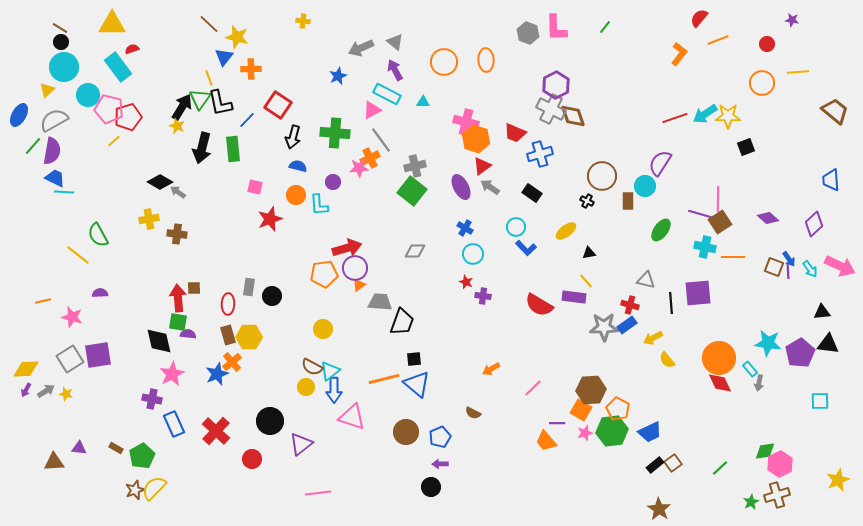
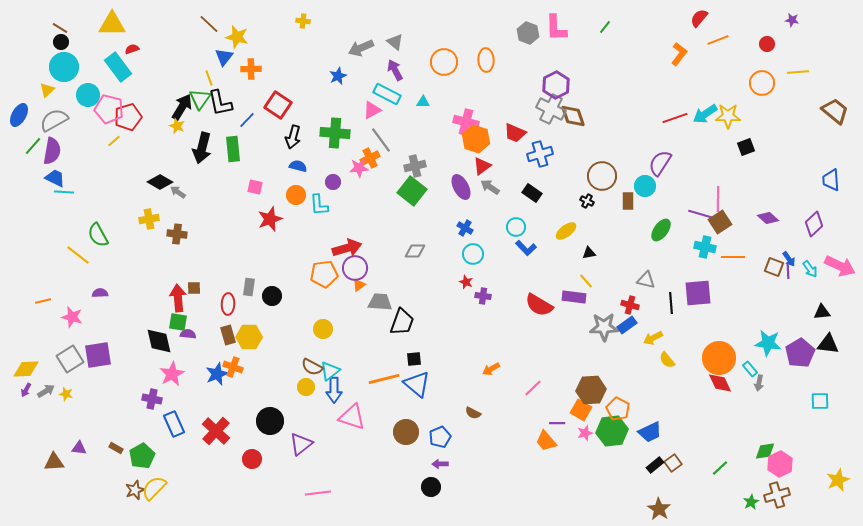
orange cross at (232, 362): moved 1 px right, 5 px down; rotated 30 degrees counterclockwise
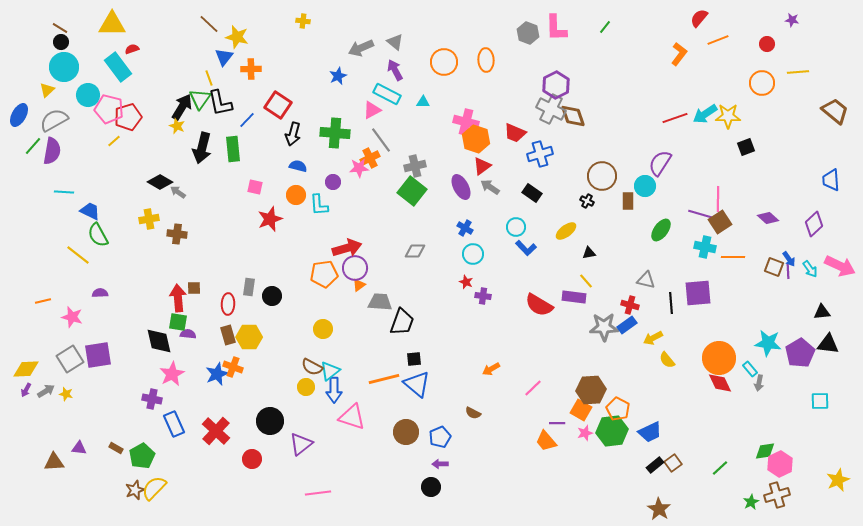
black arrow at (293, 137): moved 3 px up
blue trapezoid at (55, 178): moved 35 px right, 33 px down
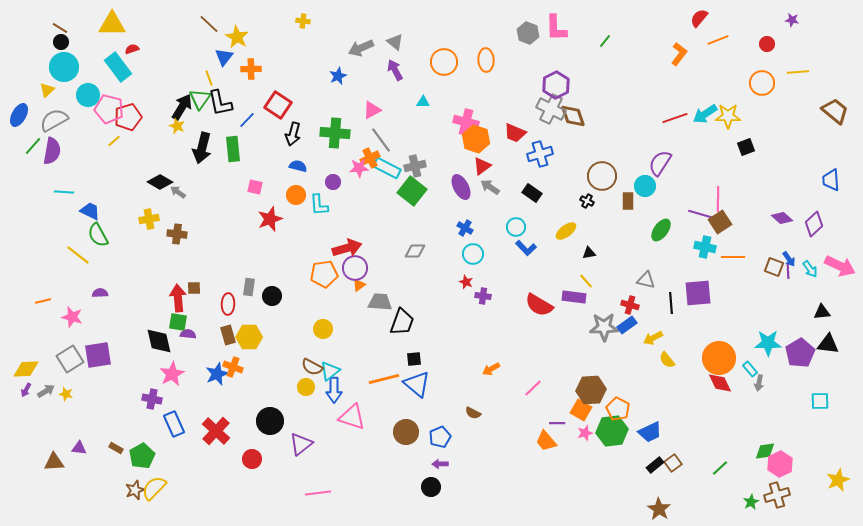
green line at (605, 27): moved 14 px down
yellow star at (237, 37): rotated 15 degrees clockwise
cyan rectangle at (387, 94): moved 74 px down
purple diamond at (768, 218): moved 14 px right
cyan star at (768, 343): rotated 8 degrees counterclockwise
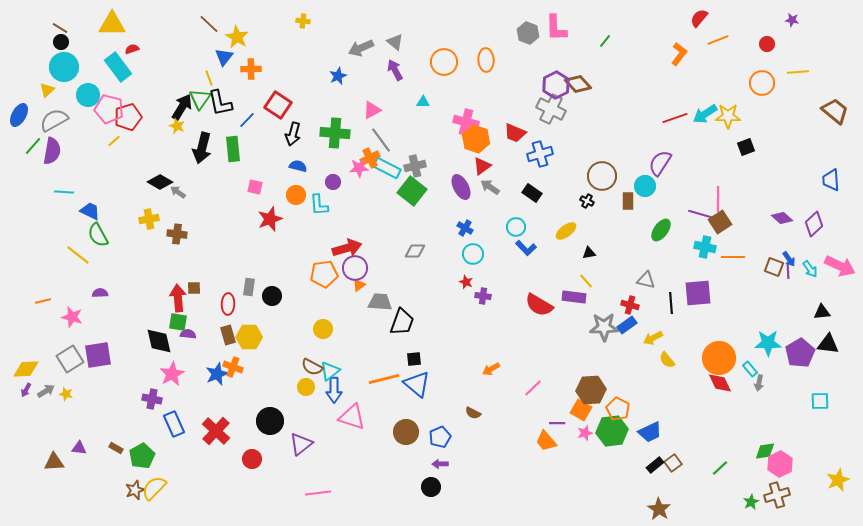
brown diamond at (573, 116): moved 5 px right, 32 px up; rotated 24 degrees counterclockwise
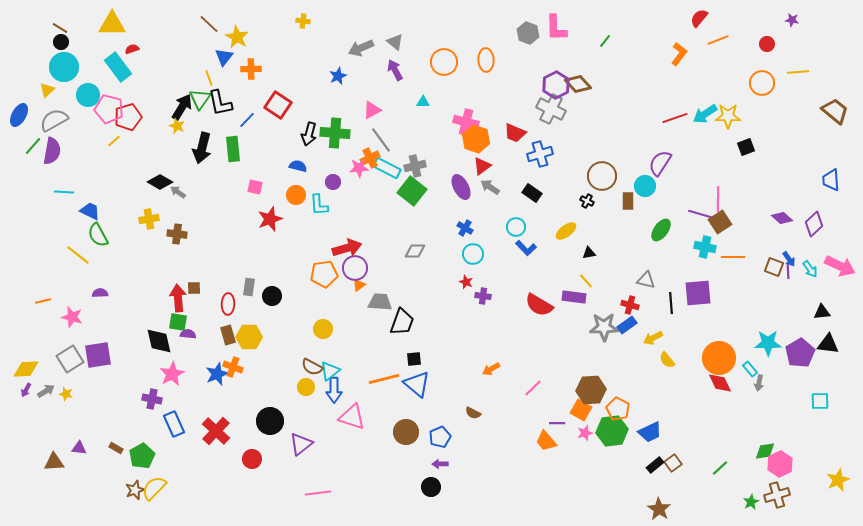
black arrow at (293, 134): moved 16 px right
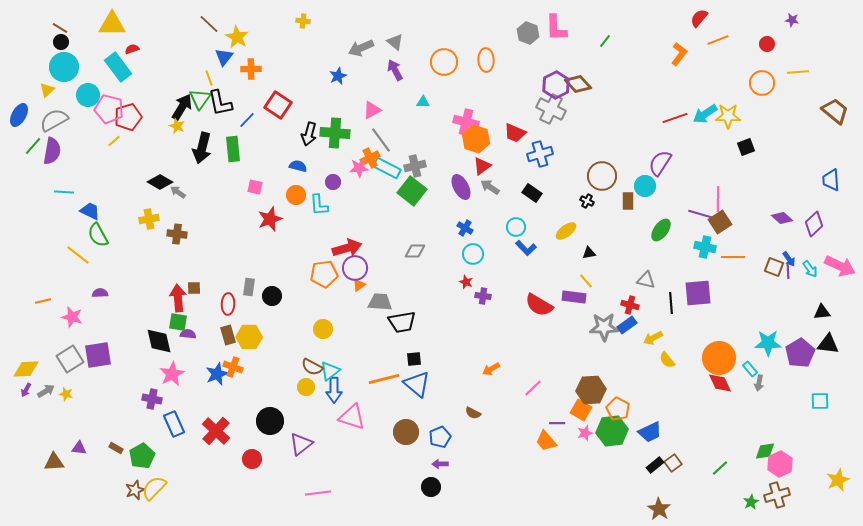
black trapezoid at (402, 322): rotated 60 degrees clockwise
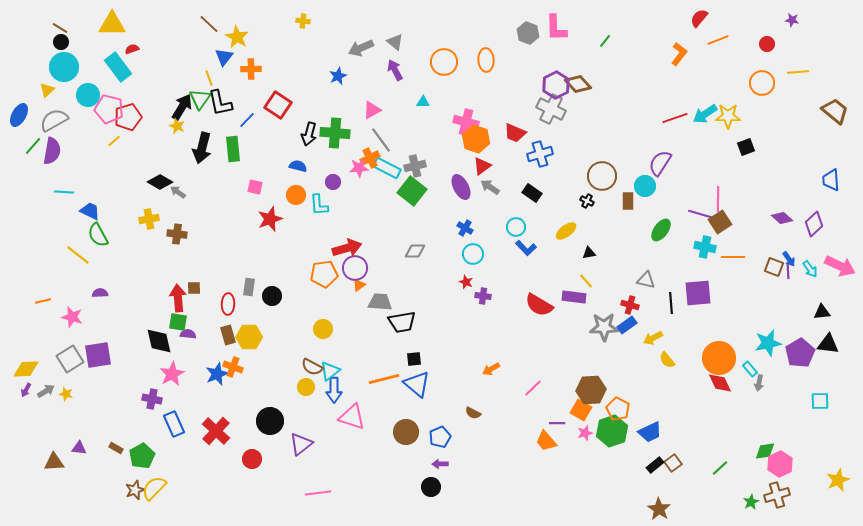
cyan star at (768, 343): rotated 12 degrees counterclockwise
green hexagon at (612, 431): rotated 12 degrees counterclockwise
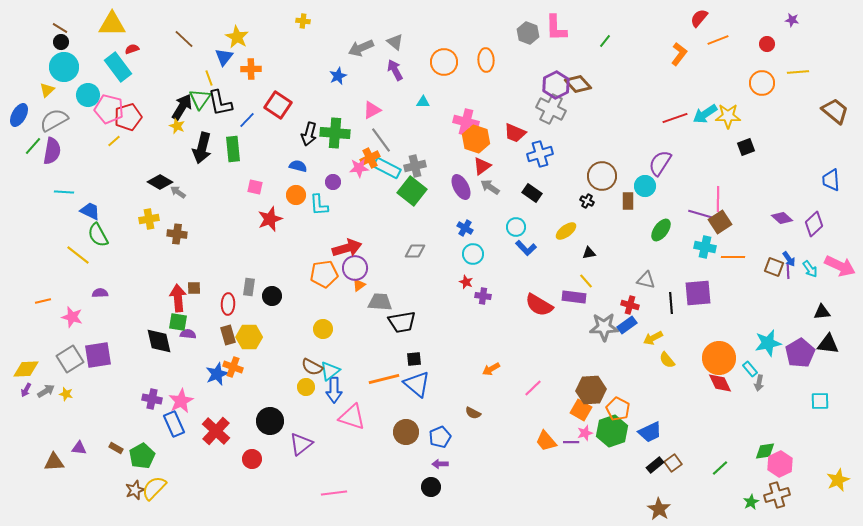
brown line at (209, 24): moved 25 px left, 15 px down
pink star at (172, 374): moved 9 px right, 27 px down
purple line at (557, 423): moved 14 px right, 19 px down
pink line at (318, 493): moved 16 px right
